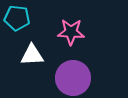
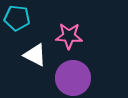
pink star: moved 2 px left, 4 px down
white triangle: moved 3 px right; rotated 30 degrees clockwise
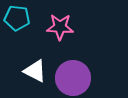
pink star: moved 9 px left, 9 px up
white triangle: moved 16 px down
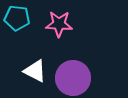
pink star: moved 1 px left, 3 px up
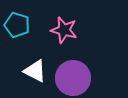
cyan pentagon: moved 7 px down; rotated 10 degrees clockwise
pink star: moved 5 px right, 6 px down; rotated 12 degrees clockwise
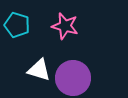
pink star: moved 1 px right, 4 px up
white triangle: moved 4 px right, 1 px up; rotated 10 degrees counterclockwise
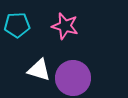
cyan pentagon: rotated 20 degrees counterclockwise
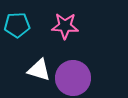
pink star: rotated 12 degrees counterclockwise
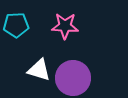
cyan pentagon: moved 1 px left
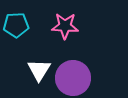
white triangle: rotated 45 degrees clockwise
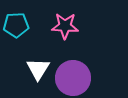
white triangle: moved 1 px left, 1 px up
